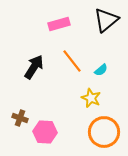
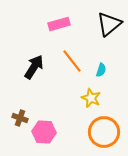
black triangle: moved 3 px right, 4 px down
cyan semicircle: rotated 32 degrees counterclockwise
pink hexagon: moved 1 px left
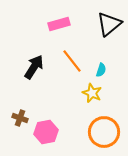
yellow star: moved 1 px right, 5 px up
pink hexagon: moved 2 px right; rotated 15 degrees counterclockwise
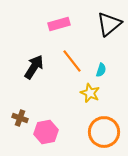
yellow star: moved 2 px left
